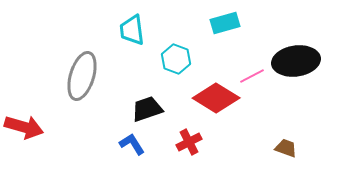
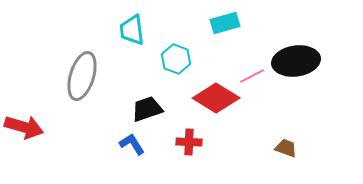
red cross: rotated 30 degrees clockwise
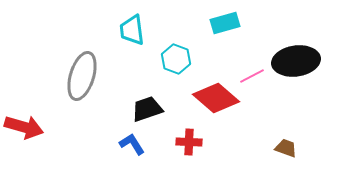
red diamond: rotated 9 degrees clockwise
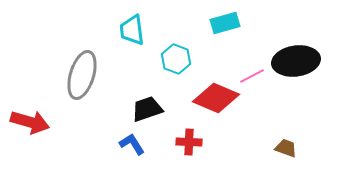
gray ellipse: moved 1 px up
red diamond: rotated 18 degrees counterclockwise
red arrow: moved 6 px right, 5 px up
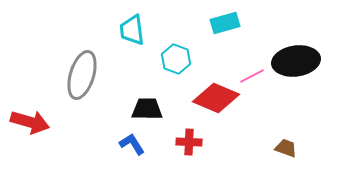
black trapezoid: rotated 20 degrees clockwise
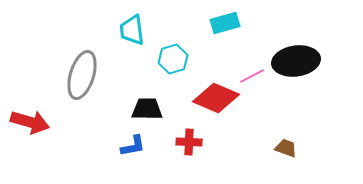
cyan hexagon: moved 3 px left; rotated 24 degrees clockwise
blue L-shape: moved 1 px right, 2 px down; rotated 112 degrees clockwise
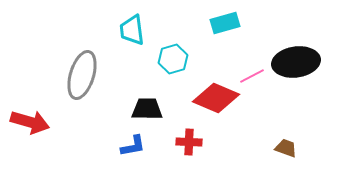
black ellipse: moved 1 px down
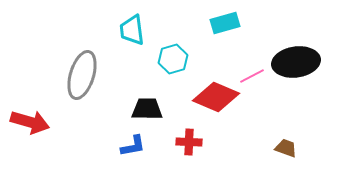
red diamond: moved 1 px up
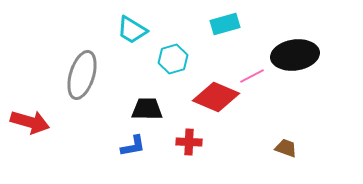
cyan rectangle: moved 1 px down
cyan trapezoid: rotated 52 degrees counterclockwise
black ellipse: moved 1 px left, 7 px up
